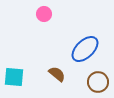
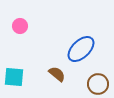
pink circle: moved 24 px left, 12 px down
blue ellipse: moved 4 px left
brown circle: moved 2 px down
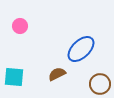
brown semicircle: rotated 66 degrees counterclockwise
brown circle: moved 2 px right
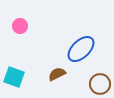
cyan square: rotated 15 degrees clockwise
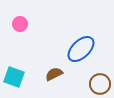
pink circle: moved 2 px up
brown semicircle: moved 3 px left
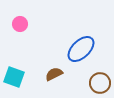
brown circle: moved 1 px up
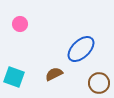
brown circle: moved 1 px left
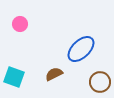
brown circle: moved 1 px right, 1 px up
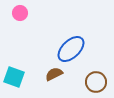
pink circle: moved 11 px up
blue ellipse: moved 10 px left
brown circle: moved 4 px left
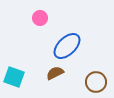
pink circle: moved 20 px right, 5 px down
blue ellipse: moved 4 px left, 3 px up
brown semicircle: moved 1 px right, 1 px up
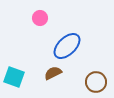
brown semicircle: moved 2 px left
